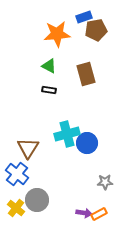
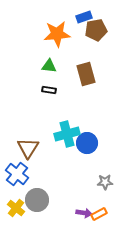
green triangle: rotated 21 degrees counterclockwise
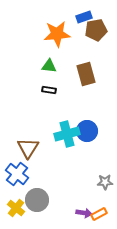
blue circle: moved 12 px up
